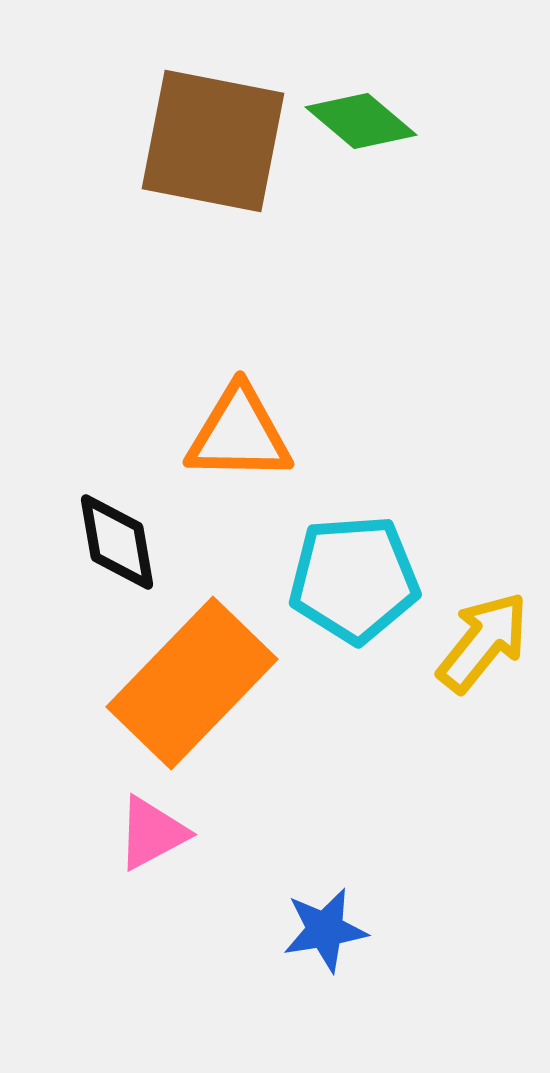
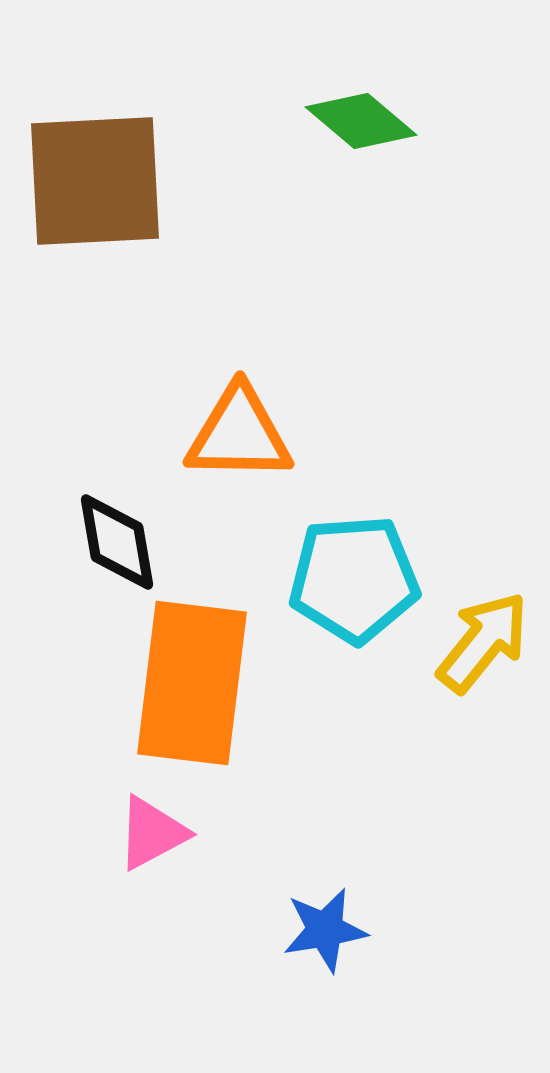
brown square: moved 118 px left, 40 px down; rotated 14 degrees counterclockwise
orange rectangle: rotated 37 degrees counterclockwise
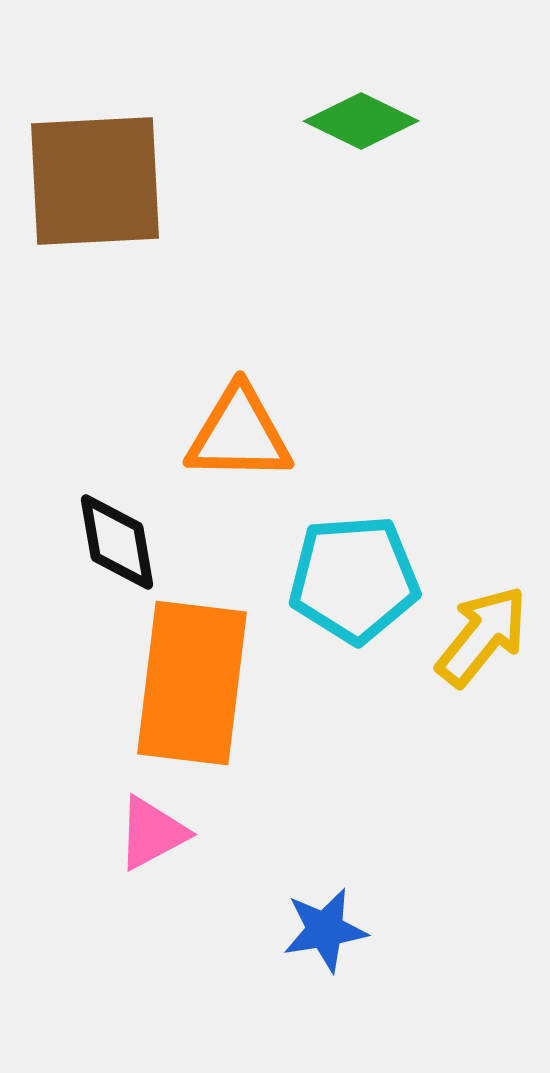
green diamond: rotated 14 degrees counterclockwise
yellow arrow: moved 1 px left, 6 px up
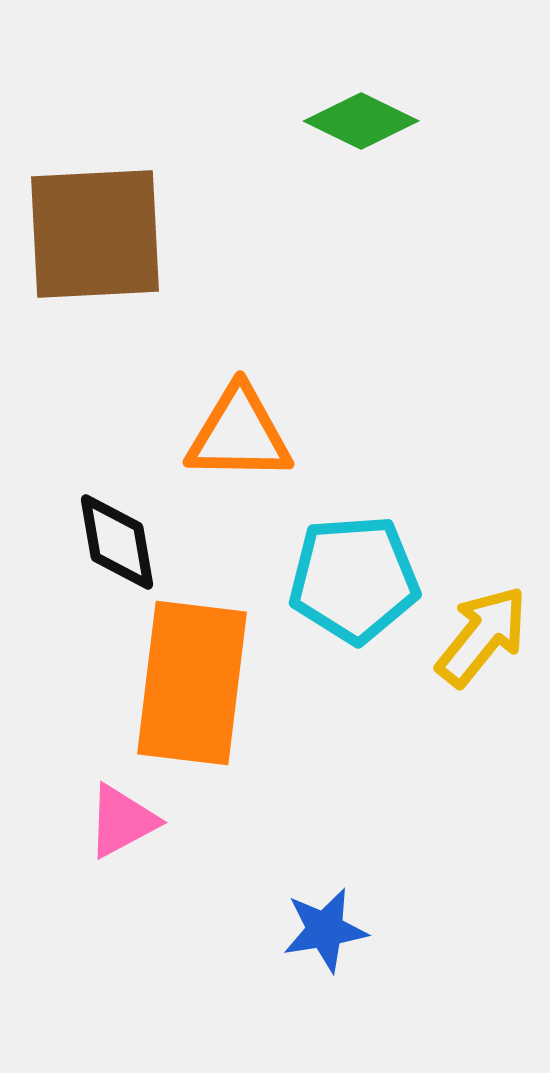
brown square: moved 53 px down
pink triangle: moved 30 px left, 12 px up
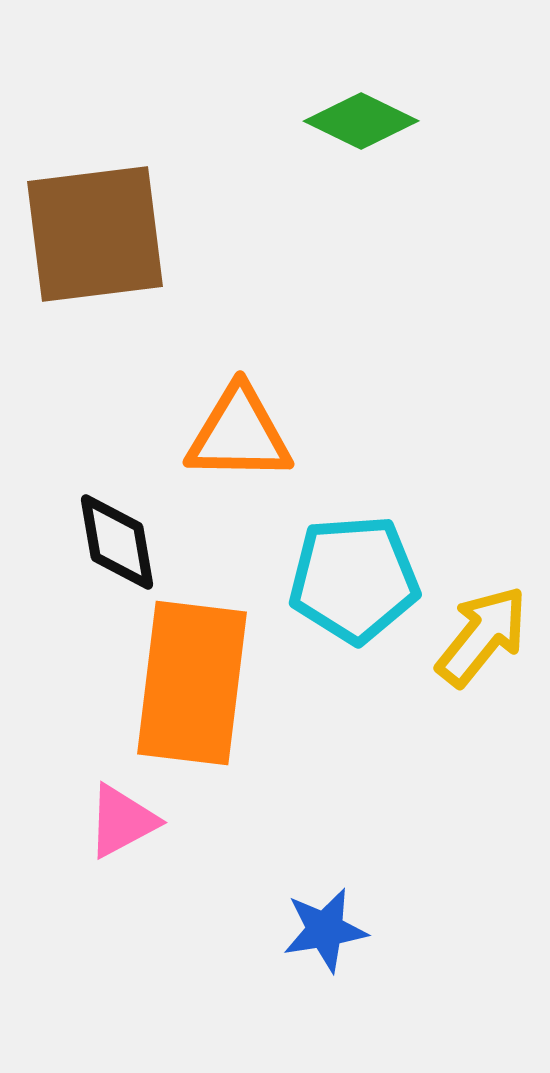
brown square: rotated 4 degrees counterclockwise
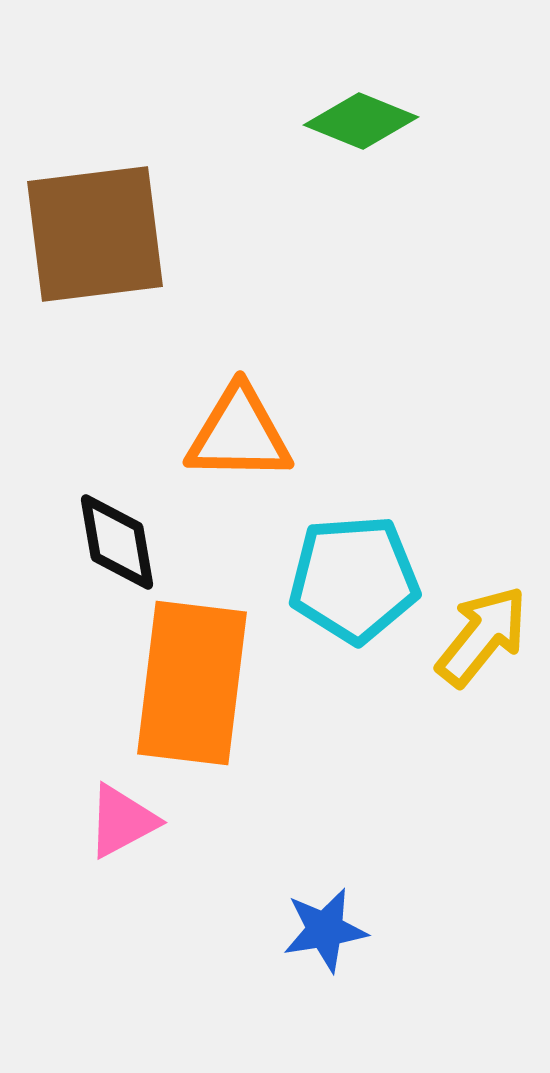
green diamond: rotated 4 degrees counterclockwise
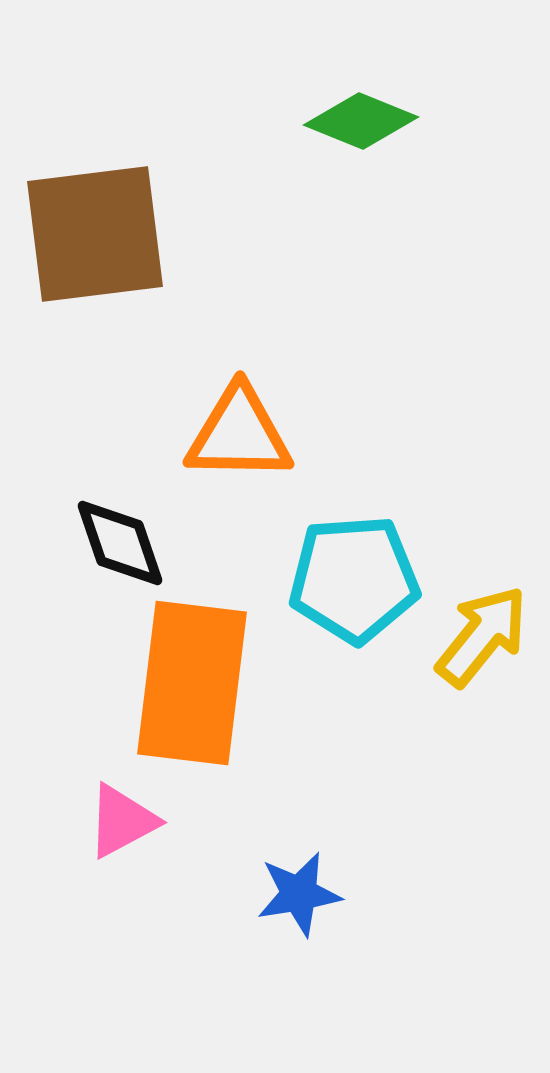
black diamond: moved 3 px right, 1 px down; rotated 9 degrees counterclockwise
blue star: moved 26 px left, 36 px up
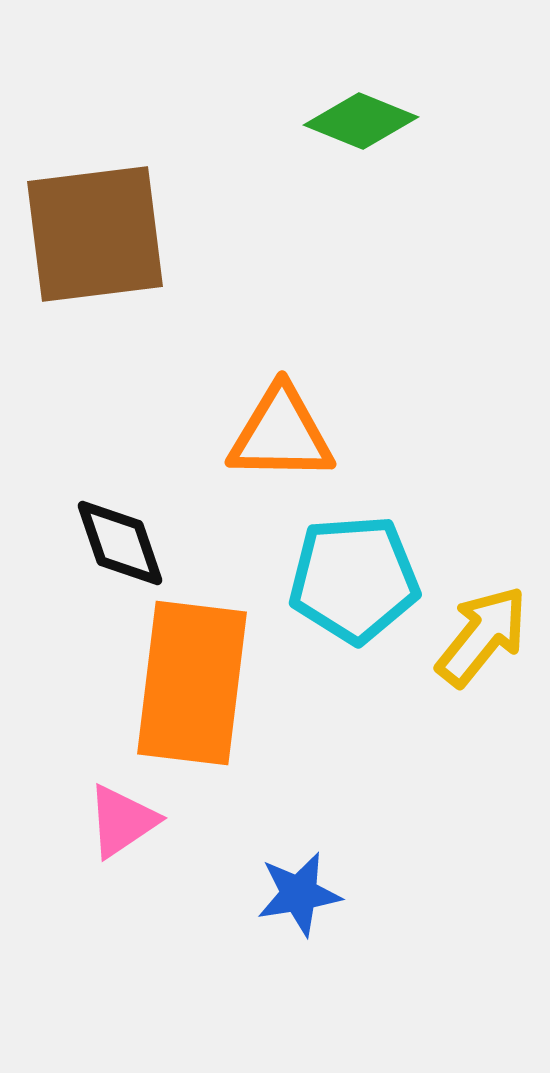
orange triangle: moved 42 px right
pink triangle: rotated 6 degrees counterclockwise
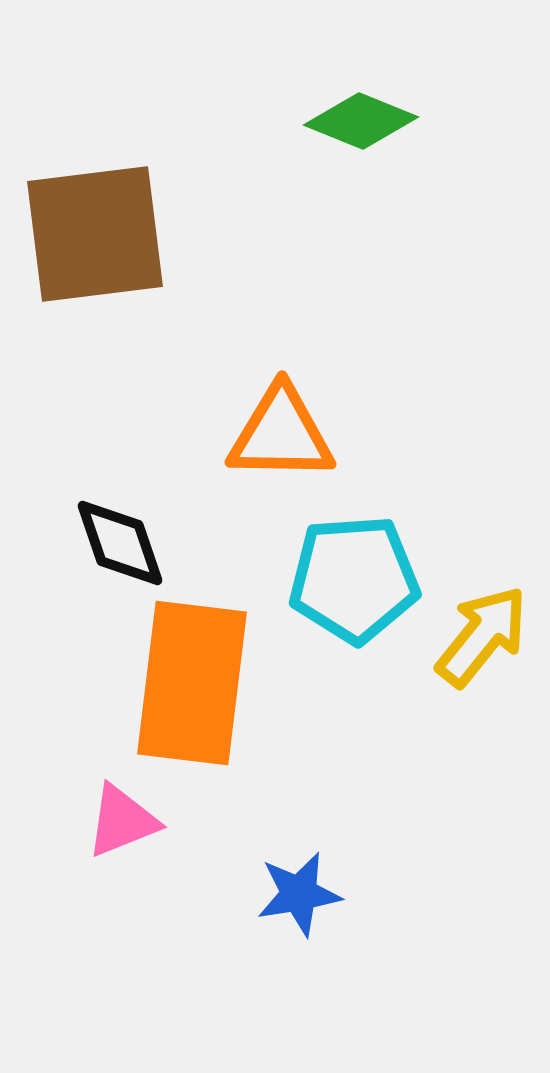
pink triangle: rotated 12 degrees clockwise
